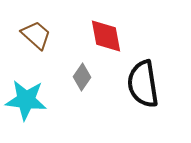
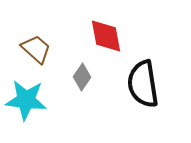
brown trapezoid: moved 14 px down
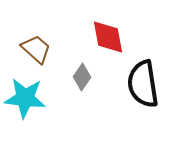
red diamond: moved 2 px right, 1 px down
cyan star: moved 1 px left, 2 px up
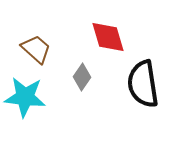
red diamond: rotated 6 degrees counterclockwise
cyan star: moved 1 px up
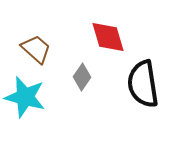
cyan star: rotated 9 degrees clockwise
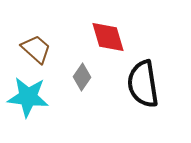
cyan star: moved 3 px right; rotated 9 degrees counterclockwise
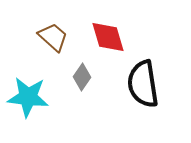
brown trapezoid: moved 17 px right, 12 px up
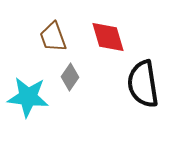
brown trapezoid: rotated 152 degrees counterclockwise
gray diamond: moved 12 px left
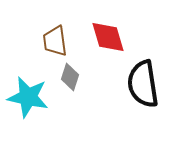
brown trapezoid: moved 2 px right, 4 px down; rotated 12 degrees clockwise
gray diamond: rotated 16 degrees counterclockwise
cyan star: rotated 6 degrees clockwise
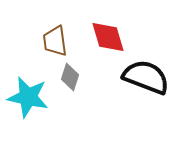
black semicircle: moved 3 px right, 7 px up; rotated 120 degrees clockwise
